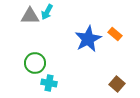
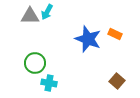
orange rectangle: rotated 16 degrees counterclockwise
blue star: rotated 24 degrees counterclockwise
brown square: moved 3 px up
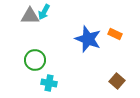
cyan arrow: moved 3 px left
green circle: moved 3 px up
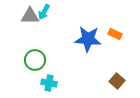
blue star: rotated 16 degrees counterclockwise
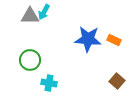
orange rectangle: moved 1 px left, 6 px down
green circle: moved 5 px left
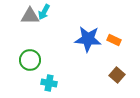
brown square: moved 6 px up
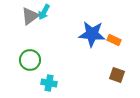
gray triangle: rotated 36 degrees counterclockwise
blue star: moved 4 px right, 5 px up
brown square: rotated 21 degrees counterclockwise
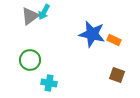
blue star: rotated 8 degrees clockwise
